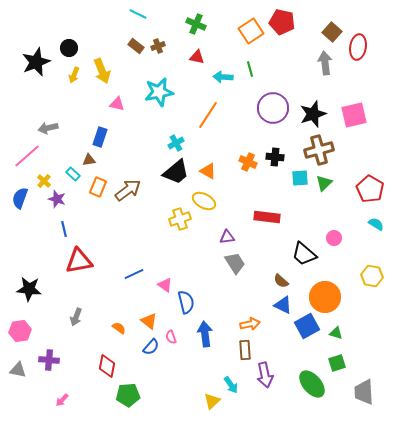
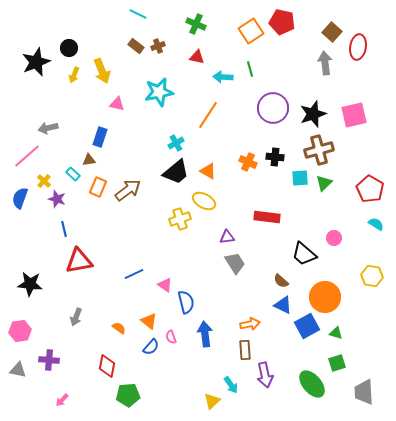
black star at (29, 289): moved 1 px right, 5 px up
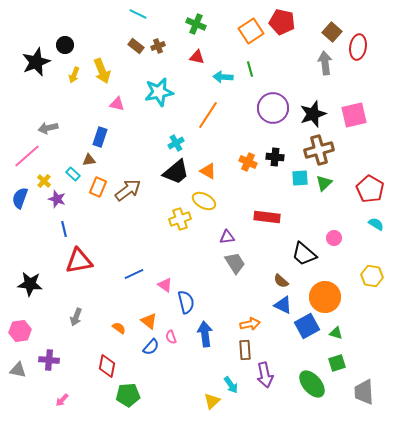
black circle at (69, 48): moved 4 px left, 3 px up
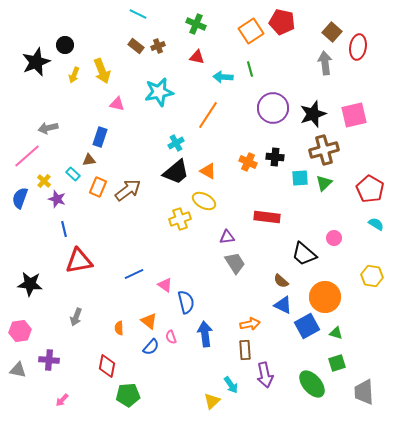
brown cross at (319, 150): moved 5 px right
orange semicircle at (119, 328): rotated 128 degrees counterclockwise
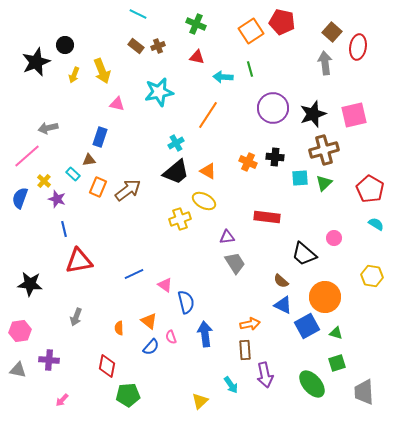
yellow triangle at (212, 401): moved 12 px left
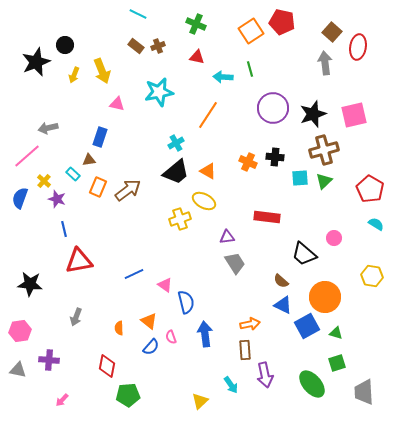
green triangle at (324, 183): moved 2 px up
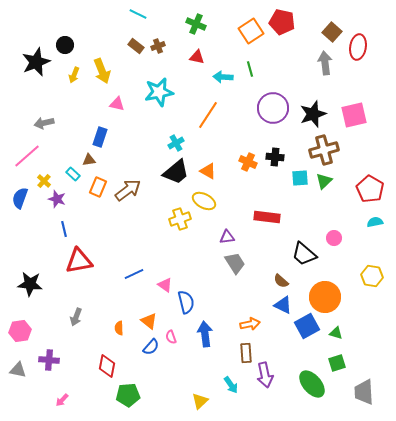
gray arrow at (48, 128): moved 4 px left, 5 px up
cyan semicircle at (376, 224): moved 1 px left, 2 px up; rotated 42 degrees counterclockwise
brown rectangle at (245, 350): moved 1 px right, 3 px down
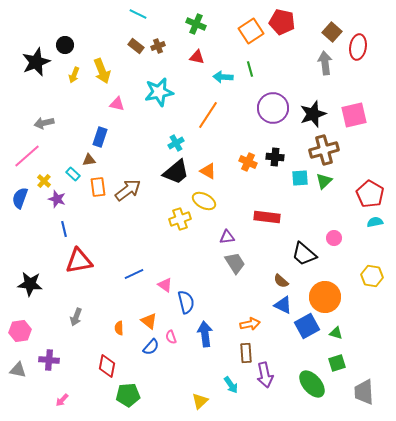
orange rectangle at (98, 187): rotated 30 degrees counterclockwise
red pentagon at (370, 189): moved 5 px down
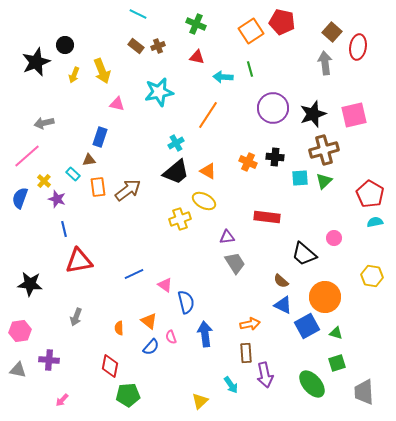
red diamond at (107, 366): moved 3 px right
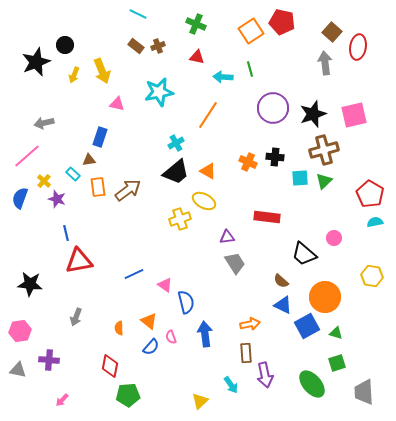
blue line at (64, 229): moved 2 px right, 4 px down
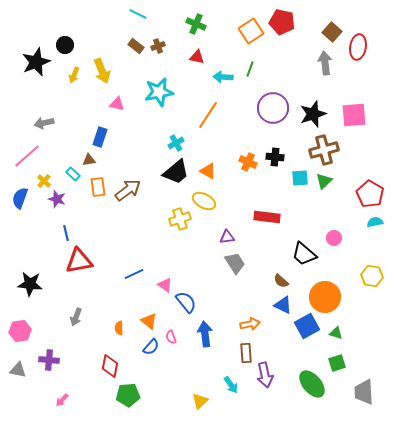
green line at (250, 69): rotated 35 degrees clockwise
pink square at (354, 115): rotated 8 degrees clockwise
blue semicircle at (186, 302): rotated 25 degrees counterclockwise
